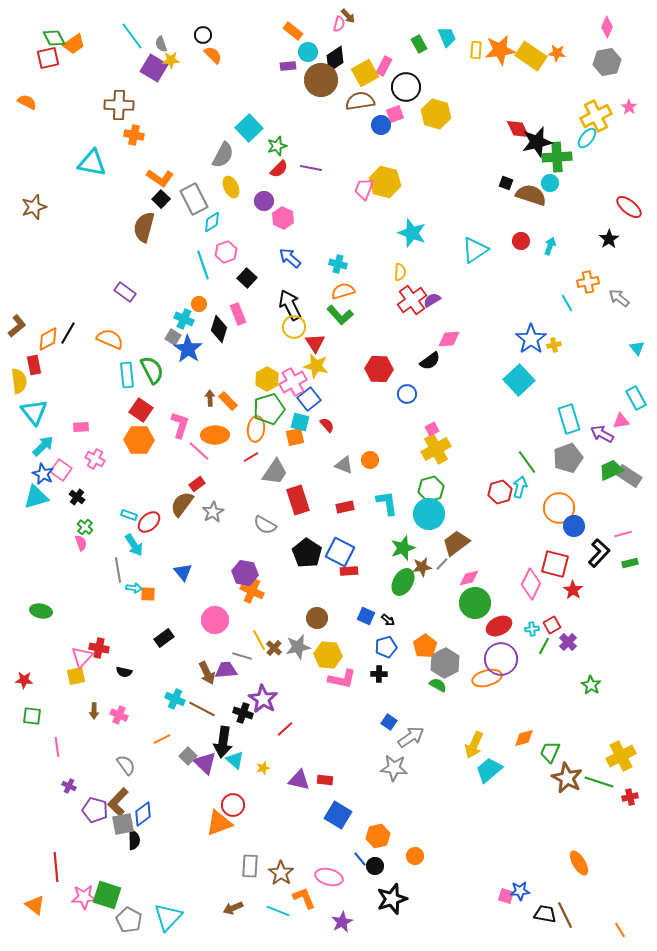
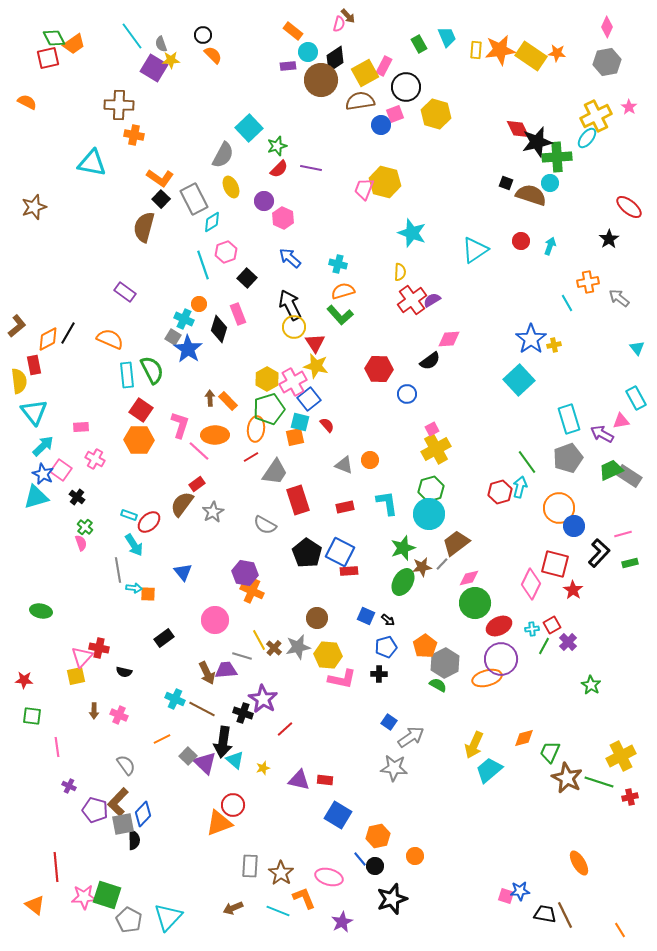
blue diamond at (143, 814): rotated 10 degrees counterclockwise
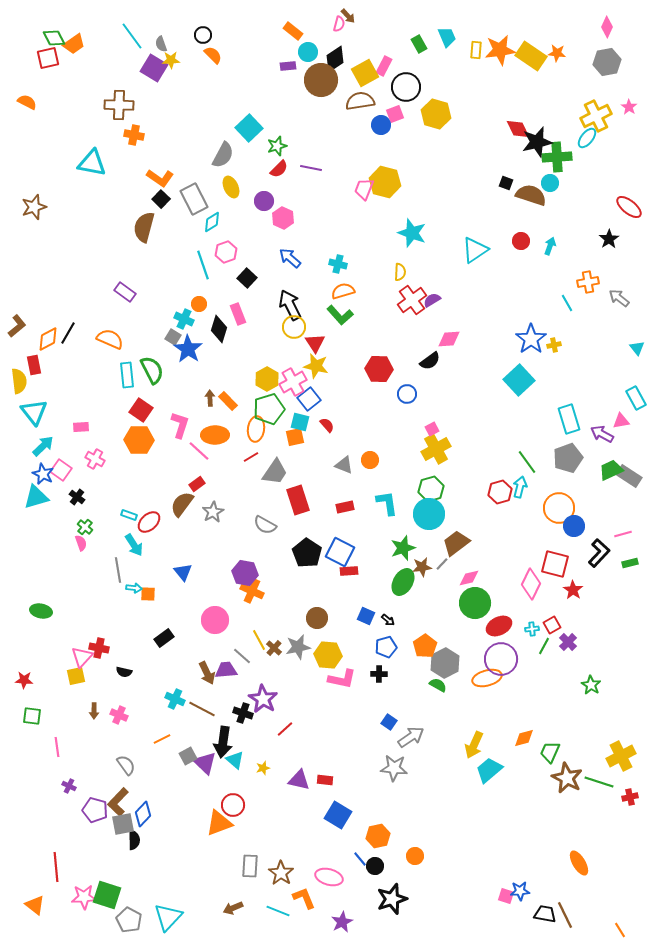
gray line at (242, 656): rotated 24 degrees clockwise
gray square at (188, 756): rotated 18 degrees clockwise
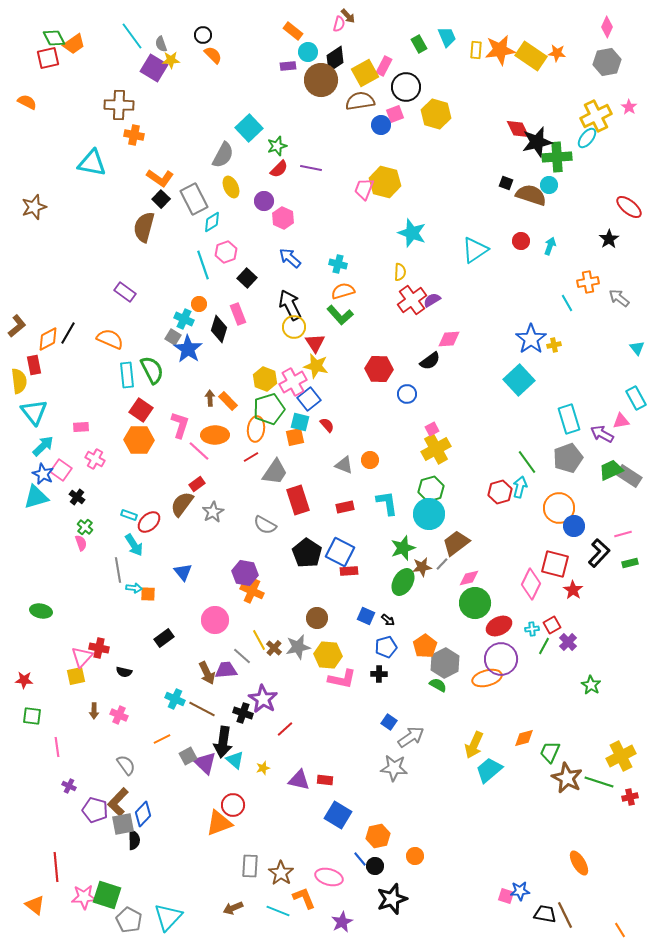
cyan circle at (550, 183): moved 1 px left, 2 px down
yellow hexagon at (267, 379): moved 2 px left; rotated 10 degrees counterclockwise
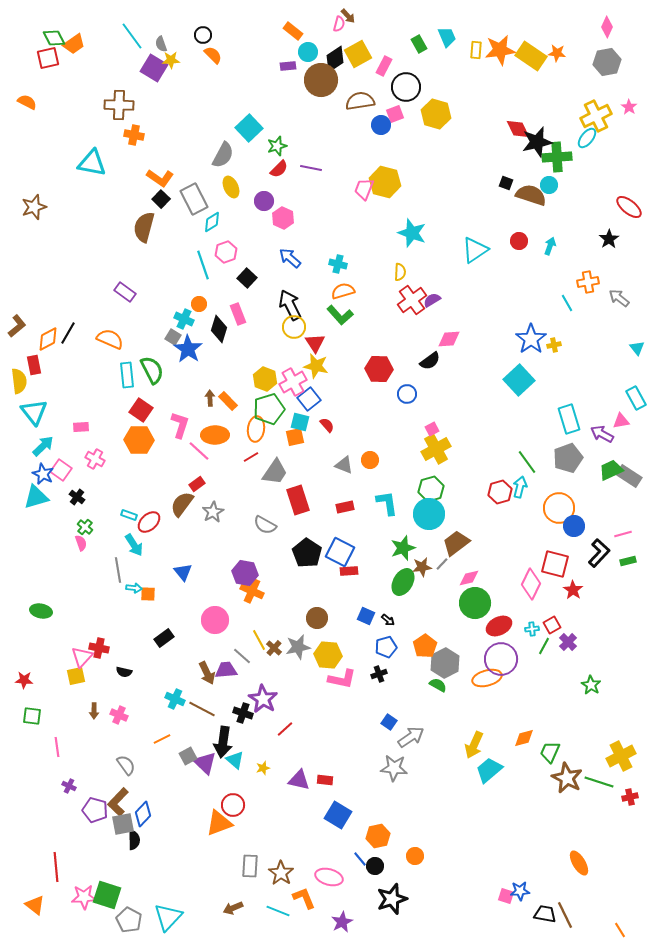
yellow square at (365, 73): moved 7 px left, 19 px up
red circle at (521, 241): moved 2 px left
green rectangle at (630, 563): moved 2 px left, 2 px up
black cross at (379, 674): rotated 21 degrees counterclockwise
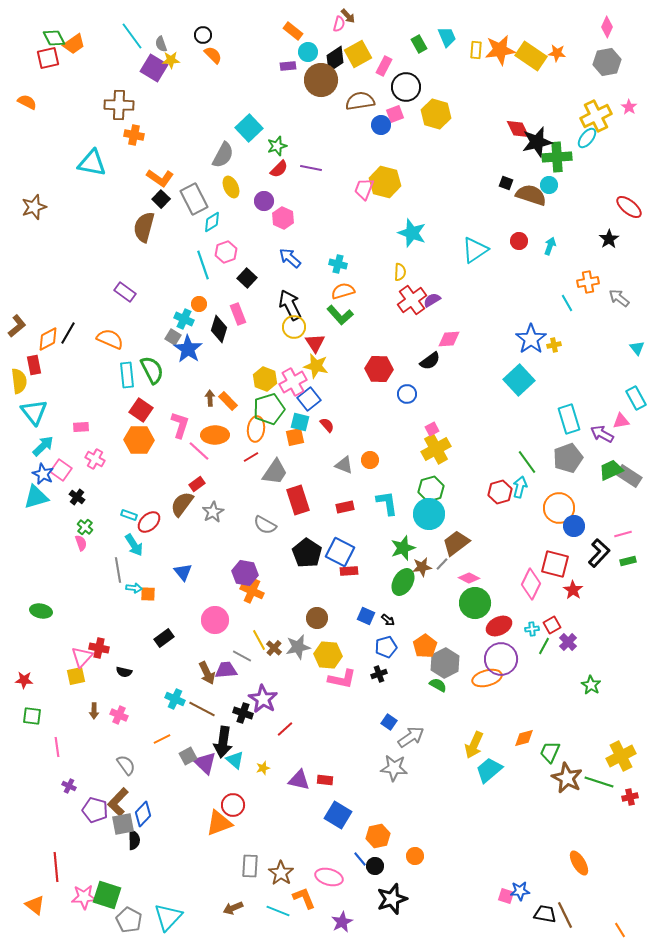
pink diamond at (469, 578): rotated 40 degrees clockwise
gray line at (242, 656): rotated 12 degrees counterclockwise
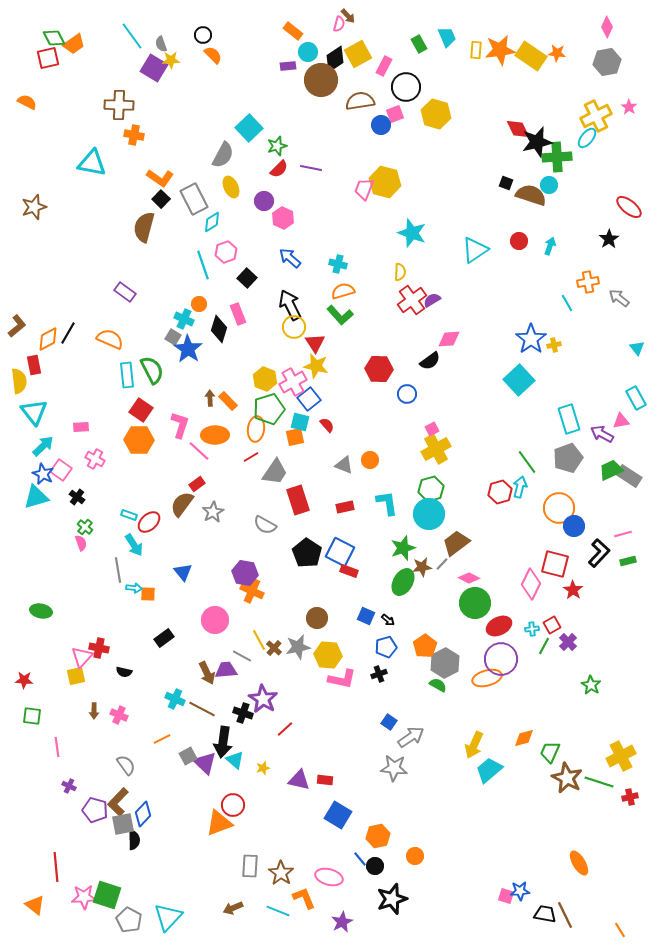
red rectangle at (349, 571): rotated 24 degrees clockwise
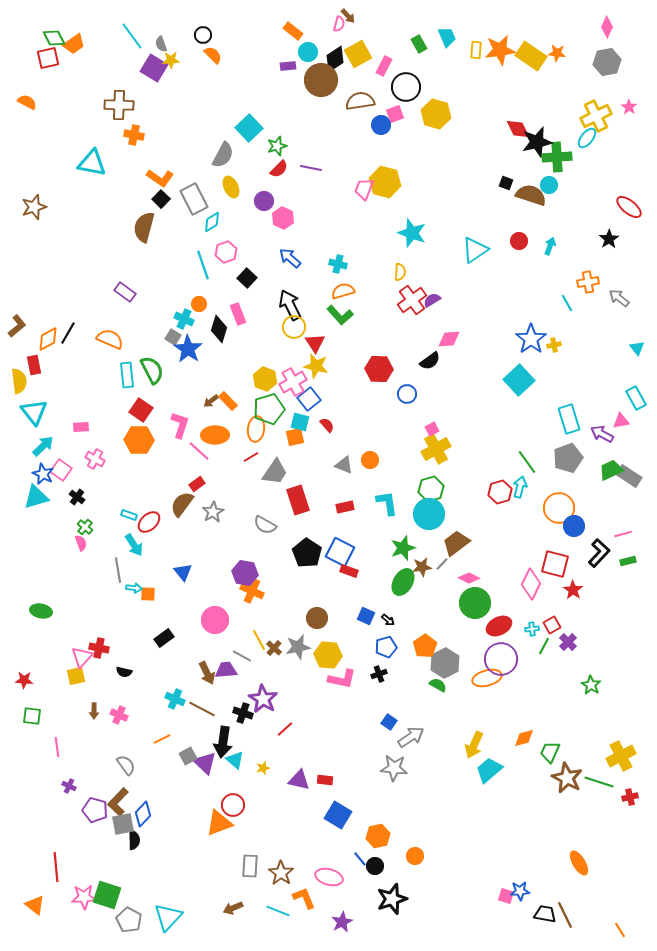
brown arrow at (210, 398): moved 1 px right, 3 px down; rotated 126 degrees counterclockwise
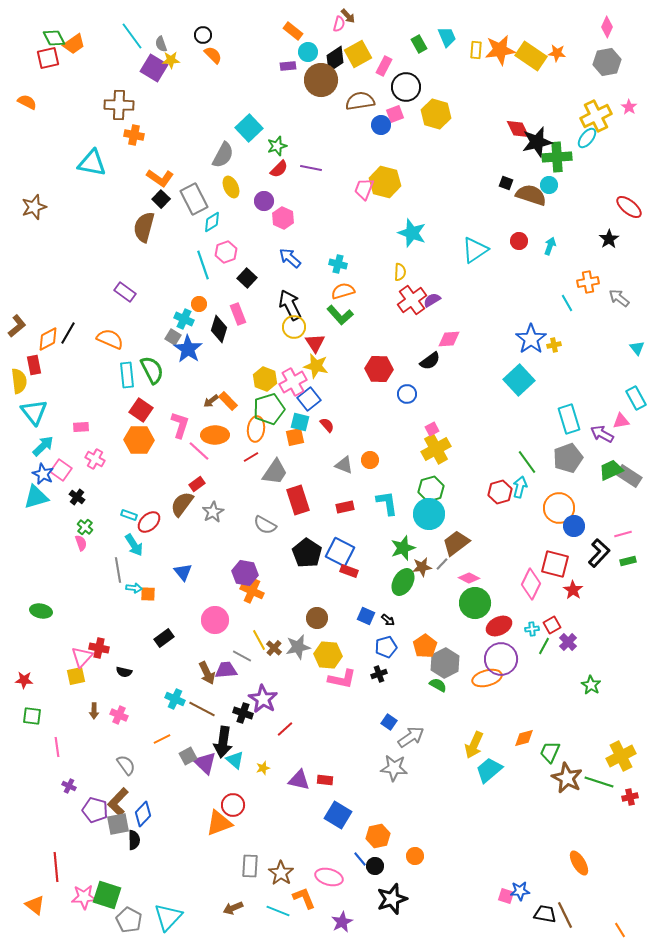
gray square at (123, 824): moved 5 px left
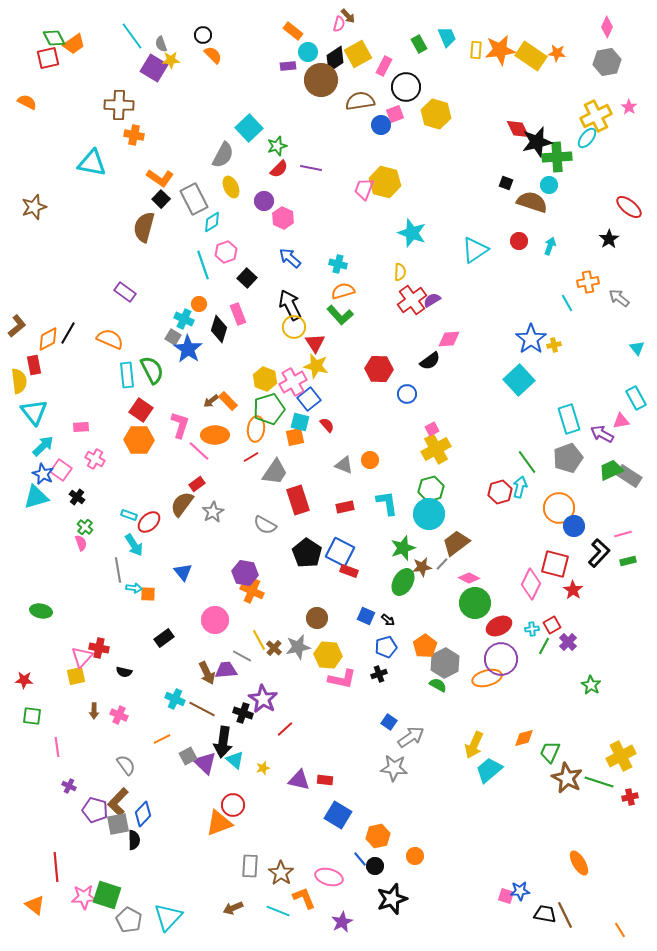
brown semicircle at (531, 195): moved 1 px right, 7 px down
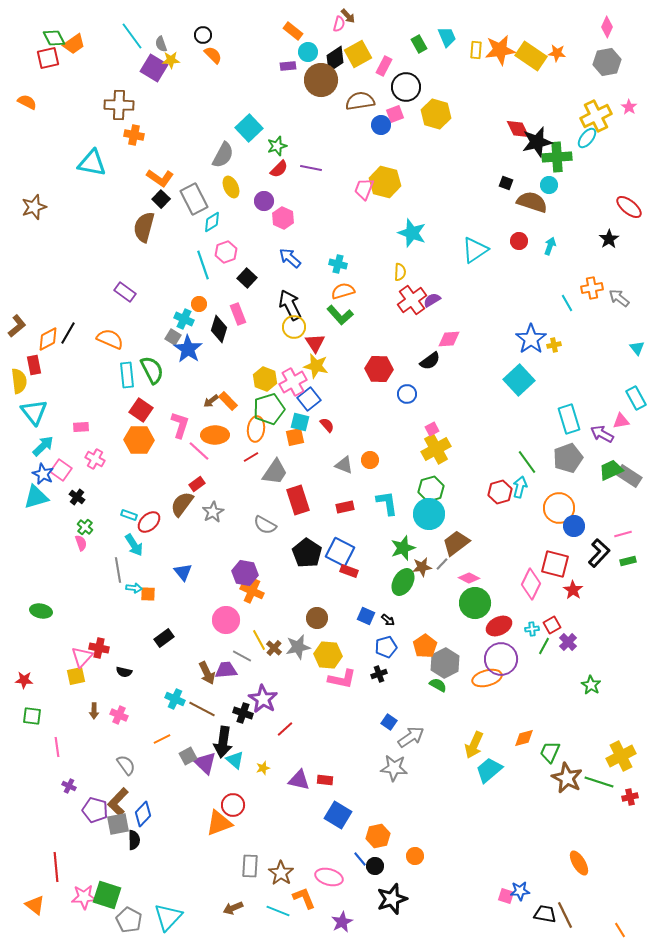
orange cross at (588, 282): moved 4 px right, 6 px down
pink circle at (215, 620): moved 11 px right
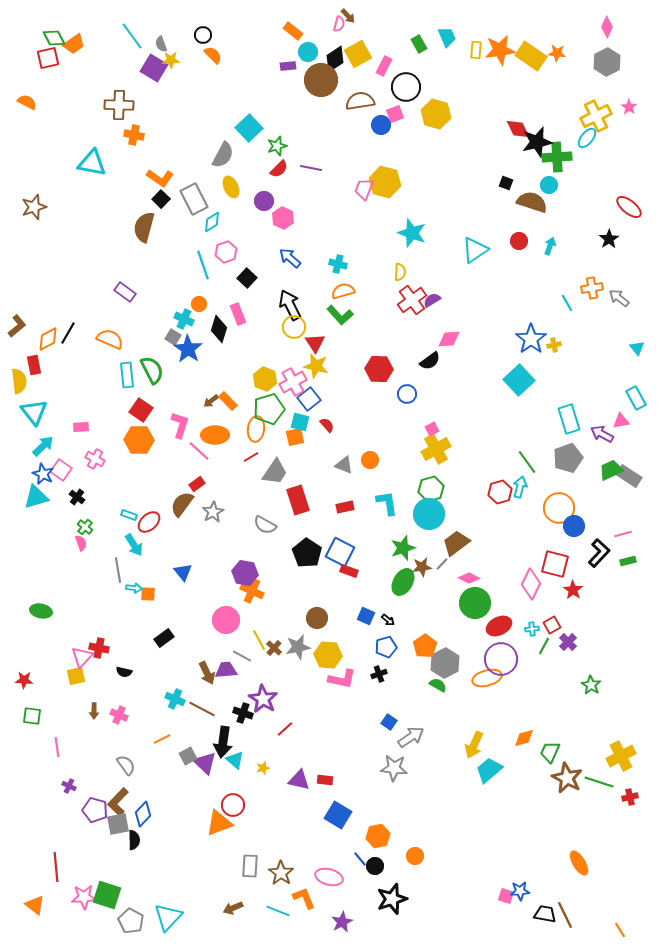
gray hexagon at (607, 62): rotated 16 degrees counterclockwise
gray pentagon at (129, 920): moved 2 px right, 1 px down
